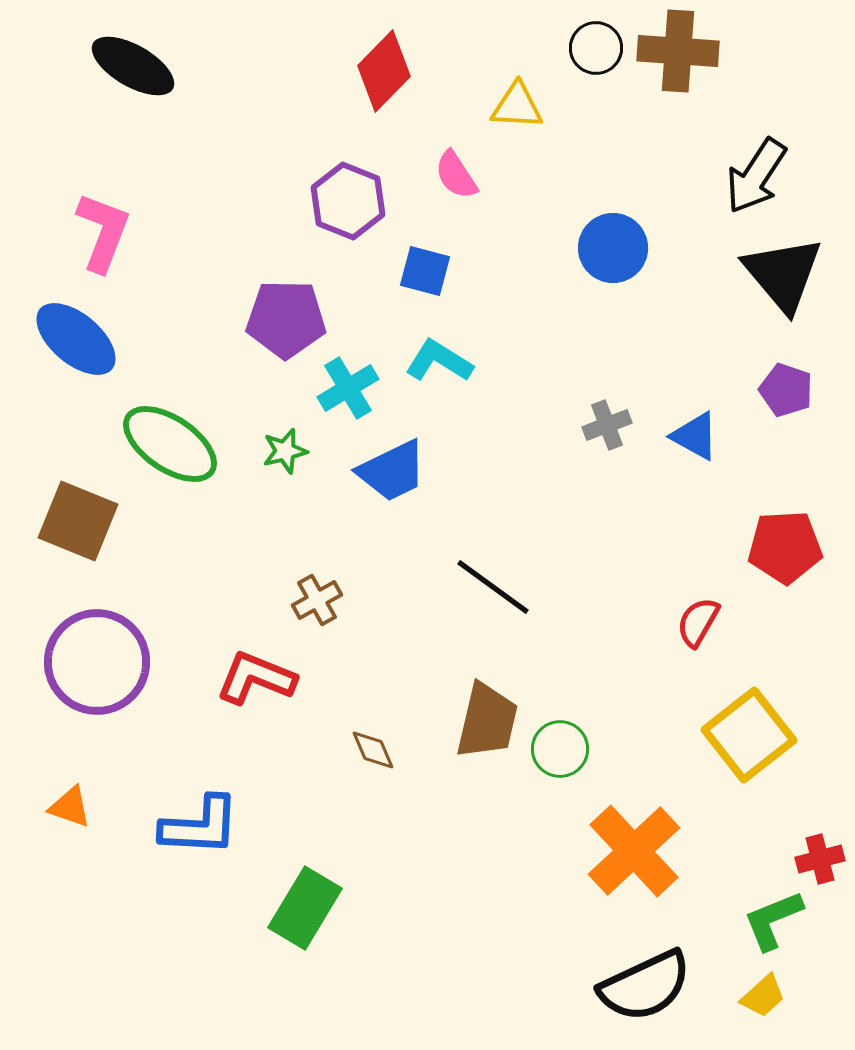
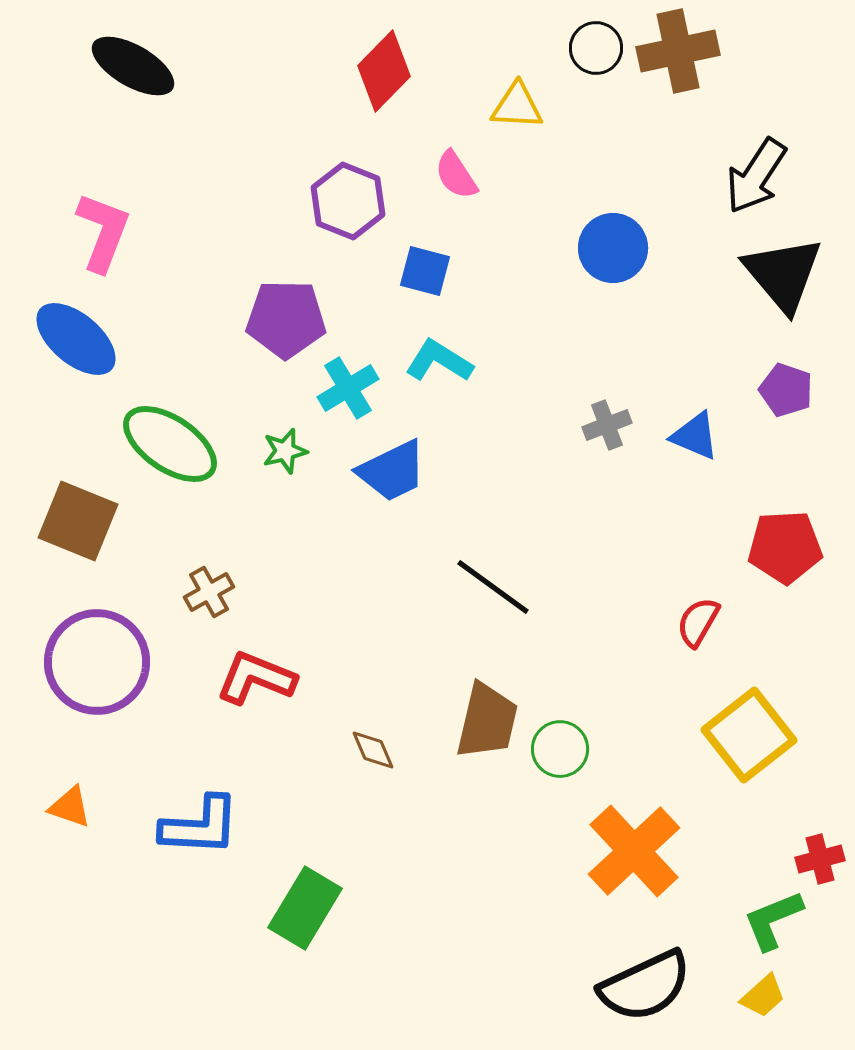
brown cross at (678, 51): rotated 16 degrees counterclockwise
blue triangle at (695, 436): rotated 6 degrees counterclockwise
brown cross at (317, 600): moved 108 px left, 8 px up
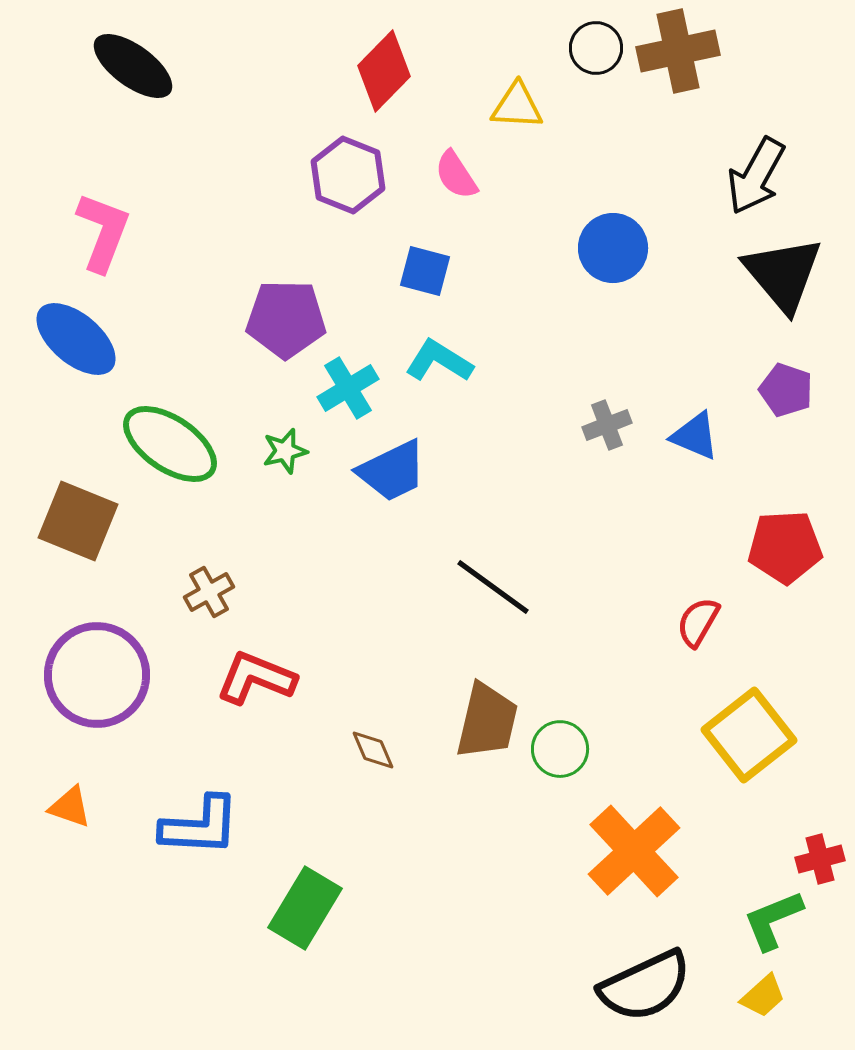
black ellipse at (133, 66): rotated 6 degrees clockwise
black arrow at (756, 176): rotated 4 degrees counterclockwise
purple hexagon at (348, 201): moved 26 px up
purple circle at (97, 662): moved 13 px down
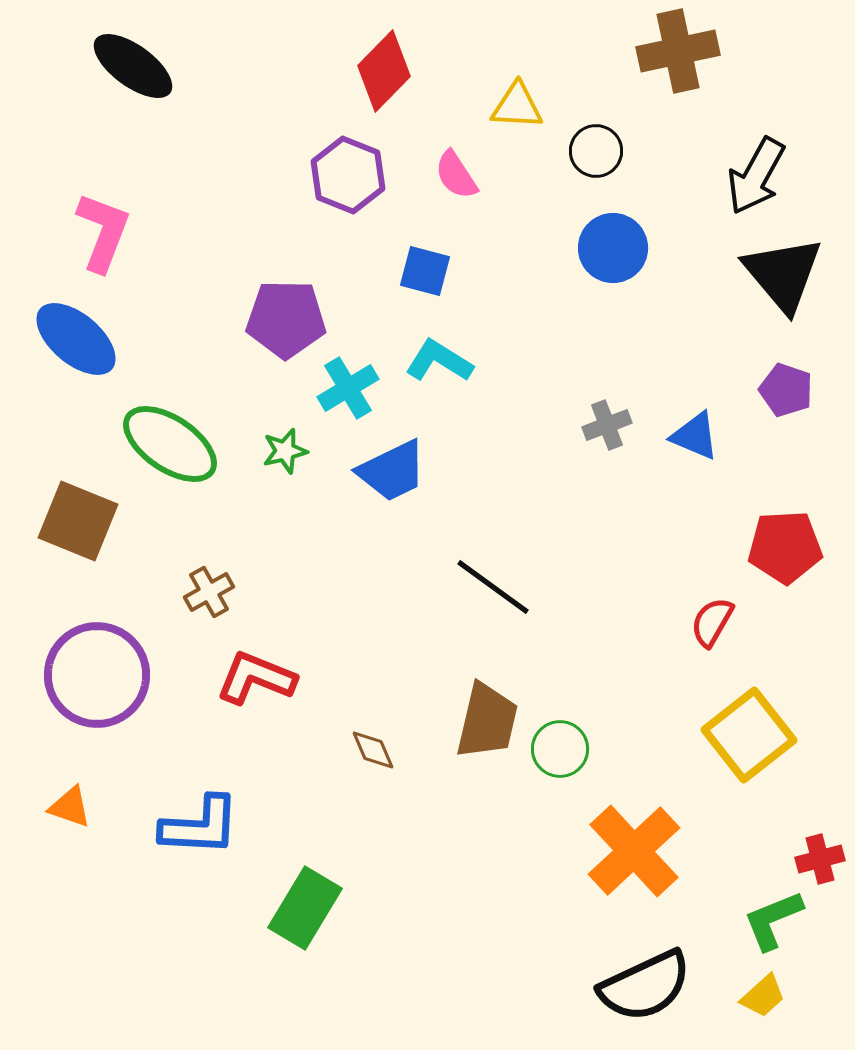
black circle at (596, 48): moved 103 px down
red semicircle at (698, 622): moved 14 px right
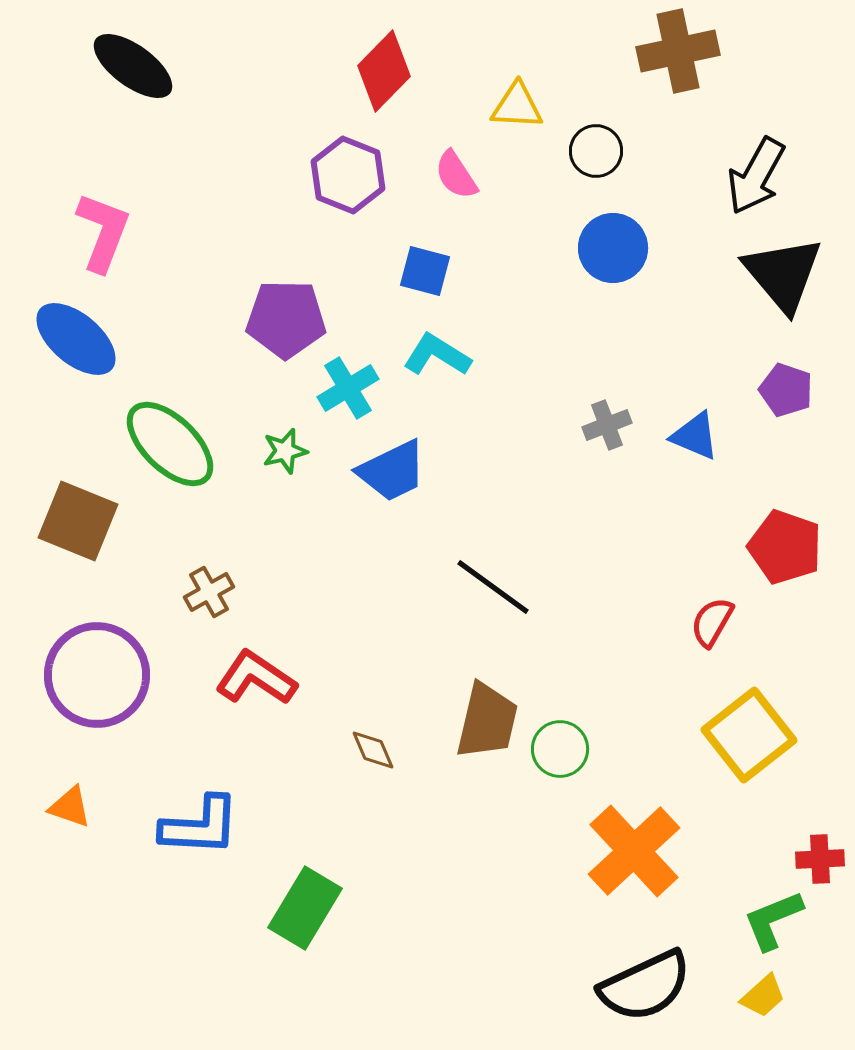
cyan L-shape at (439, 361): moved 2 px left, 6 px up
green ellipse at (170, 444): rotated 10 degrees clockwise
red pentagon at (785, 547): rotated 22 degrees clockwise
red L-shape at (256, 678): rotated 12 degrees clockwise
red cross at (820, 859): rotated 12 degrees clockwise
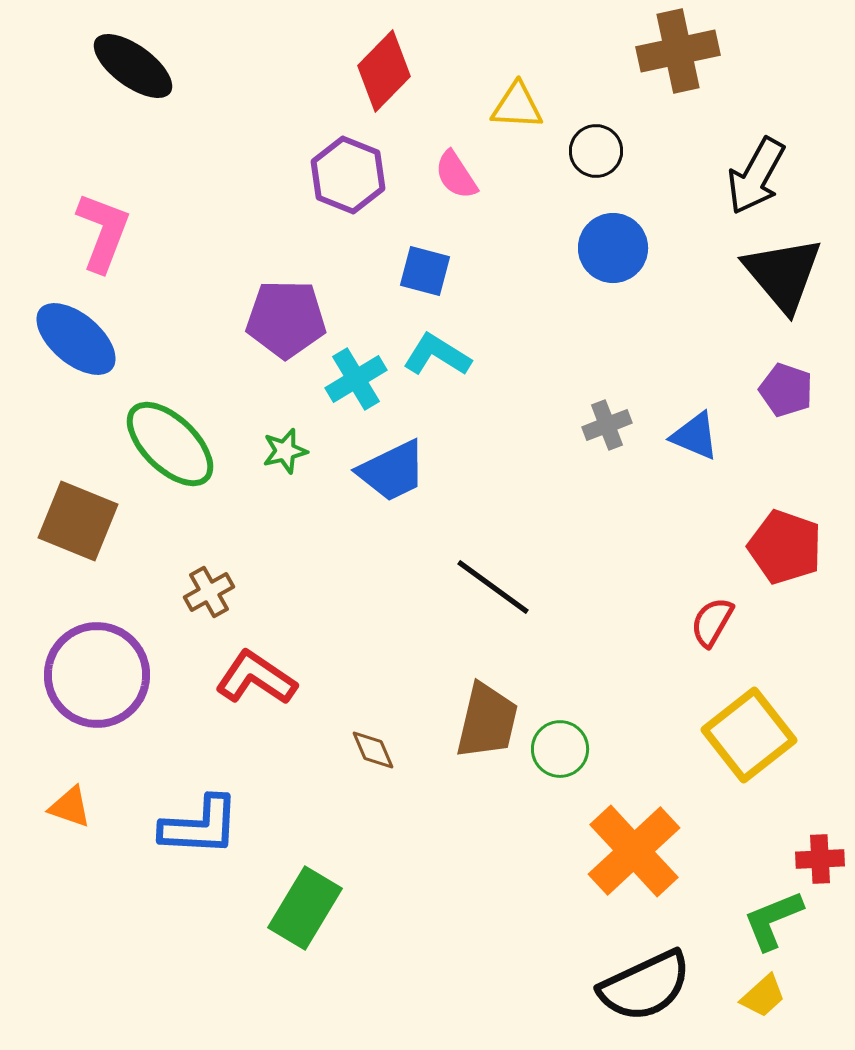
cyan cross at (348, 388): moved 8 px right, 9 px up
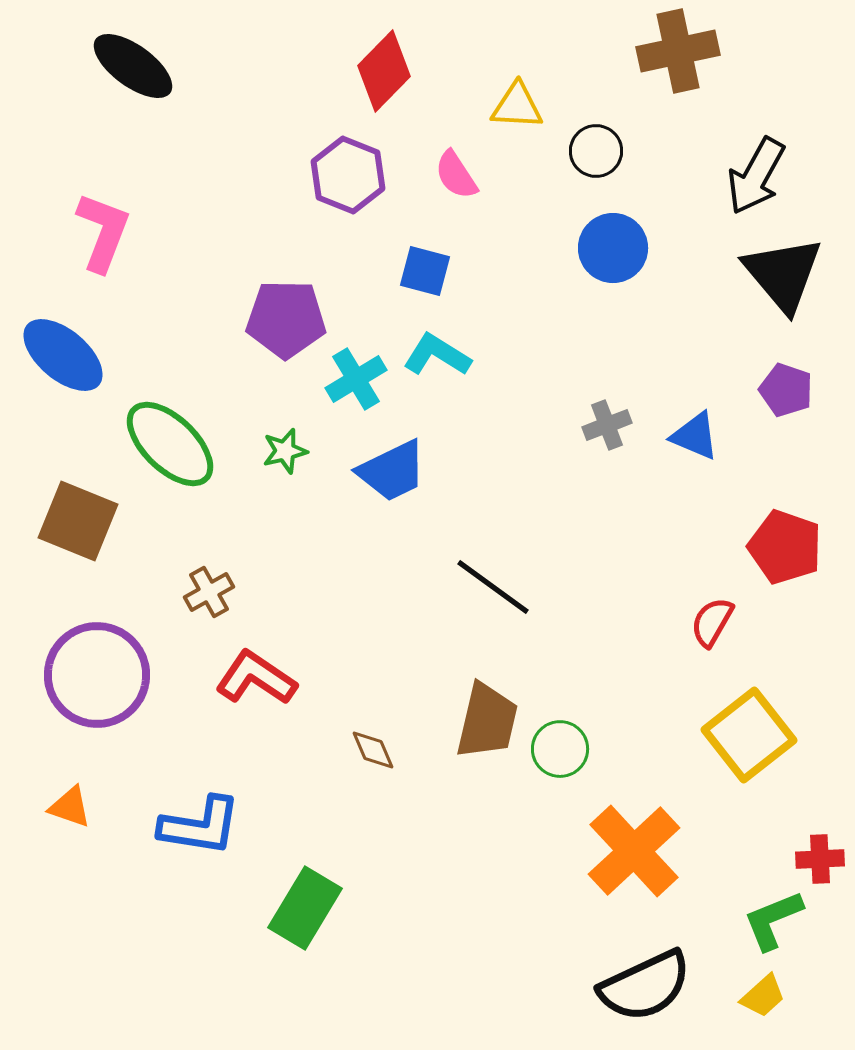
blue ellipse at (76, 339): moved 13 px left, 16 px down
blue L-shape at (200, 826): rotated 6 degrees clockwise
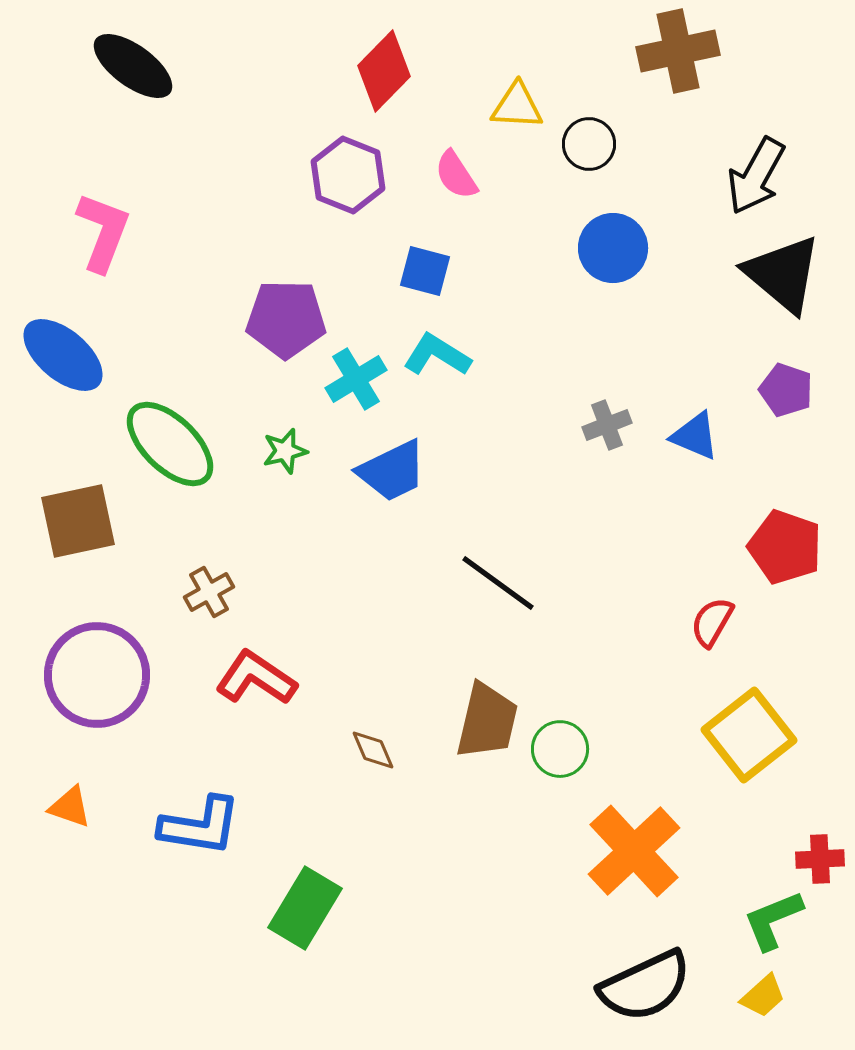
black circle at (596, 151): moved 7 px left, 7 px up
black triangle at (783, 274): rotated 10 degrees counterclockwise
brown square at (78, 521): rotated 34 degrees counterclockwise
black line at (493, 587): moved 5 px right, 4 px up
